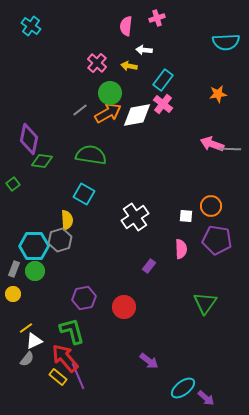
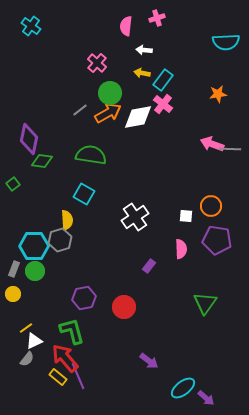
yellow arrow at (129, 66): moved 13 px right, 7 px down
white diamond at (137, 115): moved 1 px right, 2 px down
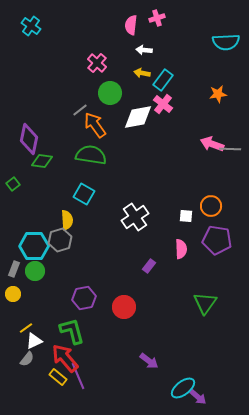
pink semicircle at (126, 26): moved 5 px right, 1 px up
orange arrow at (108, 113): moved 13 px left, 12 px down; rotated 96 degrees counterclockwise
purple arrow at (206, 398): moved 8 px left, 1 px up
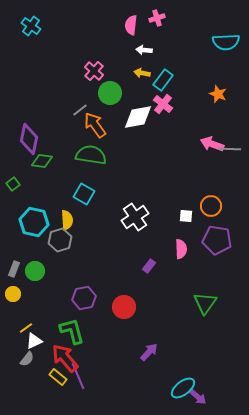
pink cross at (97, 63): moved 3 px left, 8 px down
orange star at (218, 94): rotated 30 degrees clockwise
cyan hexagon at (34, 246): moved 24 px up; rotated 12 degrees clockwise
purple arrow at (149, 361): moved 9 px up; rotated 84 degrees counterclockwise
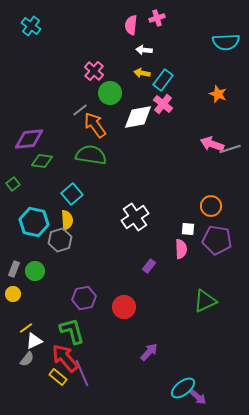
purple diamond at (29, 139): rotated 72 degrees clockwise
gray line at (230, 149): rotated 20 degrees counterclockwise
cyan square at (84, 194): moved 12 px left; rotated 20 degrees clockwise
white square at (186, 216): moved 2 px right, 13 px down
green triangle at (205, 303): moved 2 px up; rotated 30 degrees clockwise
purple line at (78, 376): moved 4 px right, 3 px up
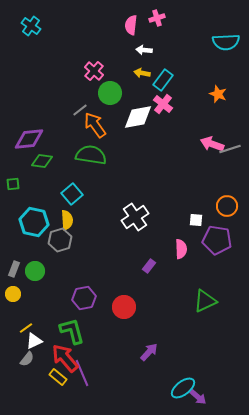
green square at (13, 184): rotated 32 degrees clockwise
orange circle at (211, 206): moved 16 px right
white square at (188, 229): moved 8 px right, 9 px up
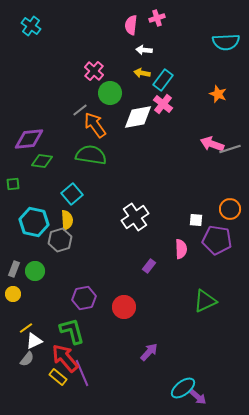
orange circle at (227, 206): moved 3 px right, 3 px down
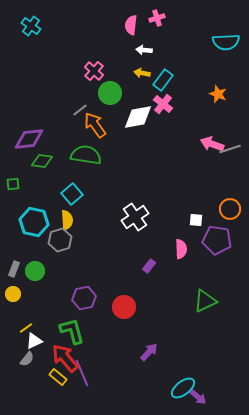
green semicircle at (91, 155): moved 5 px left
